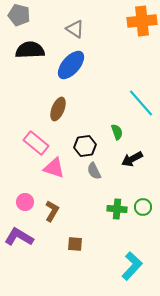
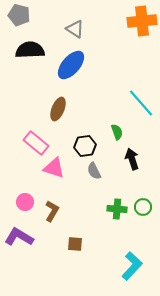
black arrow: rotated 100 degrees clockwise
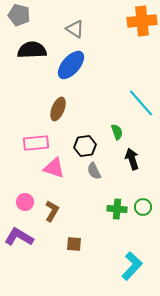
black semicircle: moved 2 px right
pink rectangle: rotated 45 degrees counterclockwise
brown square: moved 1 px left
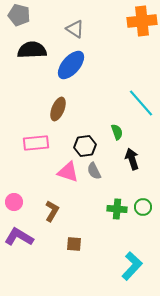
pink triangle: moved 14 px right, 4 px down
pink circle: moved 11 px left
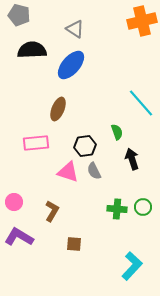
orange cross: rotated 8 degrees counterclockwise
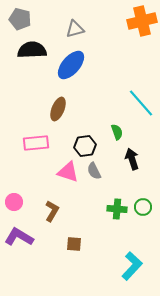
gray pentagon: moved 1 px right, 4 px down
gray triangle: rotated 48 degrees counterclockwise
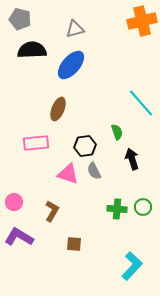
pink triangle: moved 2 px down
